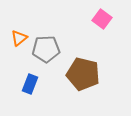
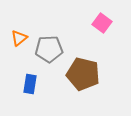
pink square: moved 4 px down
gray pentagon: moved 3 px right
blue rectangle: rotated 12 degrees counterclockwise
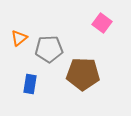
brown pentagon: rotated 12 degrees counterclockwise
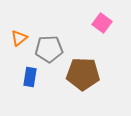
blue rectangle: moved 7 px up
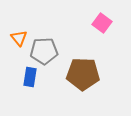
orange triangle: rotated 30 degrees counterclockwise
gray pentagon: moved 5 px left, 2 px down
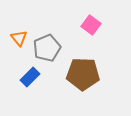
pink square: moved 11 px left, 2 px down
gray pentagon: moved 3 px right, 3 px up; rotated 20 degrees counterclockwise
blue rectangle: rotated 36 degrees clockwise
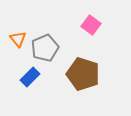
orange triangle: moved 1 px left, 1 px down
gray pentagon: moved 2 px left
brown pentagon: rotated 16 degrees clockwise
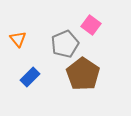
gray pentagon: moved 20 px right, 4 px up
brown pentagon: rotated 16 degrees clockwise
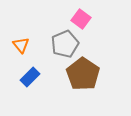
pink square: moved 10 px left, 6 px up
orange triangle: moved 3 px right, 6 px down
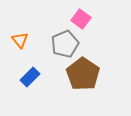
orange triangle: moved 1 px left, 5 px up
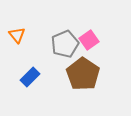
pink square: moved 8 px right, 21 px down; rotated 18 degrees clockwise
orange triangle: moved 3 px left, 5 px up
